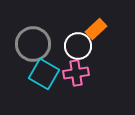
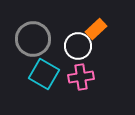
gray circle: moved 5 px up
pink cross: moved 5 px right, 4 px down
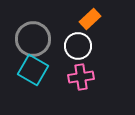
orange rectangle: moved 6 px left, 10 px up
cyan square: moved 11 px left, 4 px up
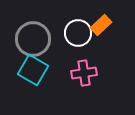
orange rectangle: moved 11 px right, 6 px down
white circle: moved 13 px up
pink cross: moved 3 px right, 4 px up
